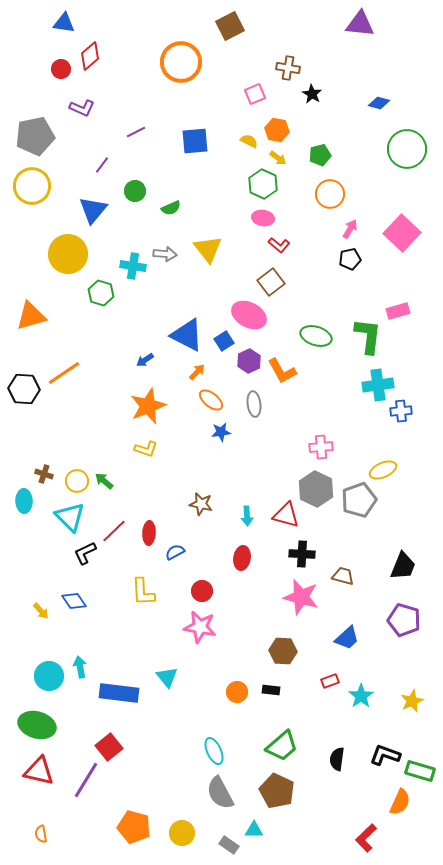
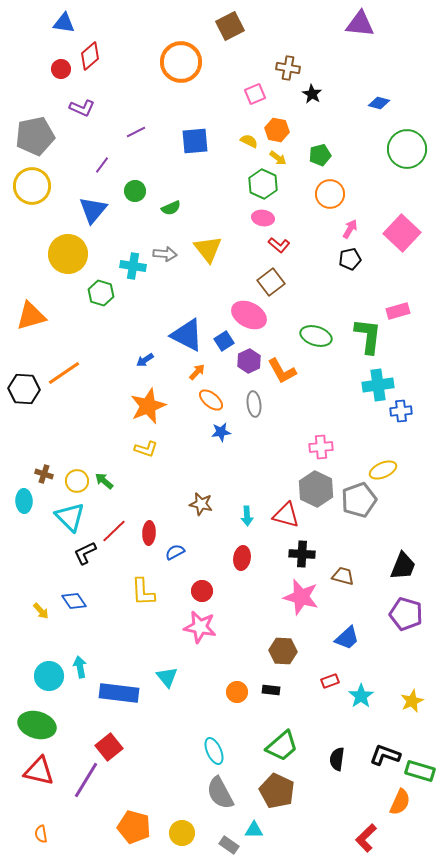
purple pentagon at (404, 620): moved 2 px right, 6 px up
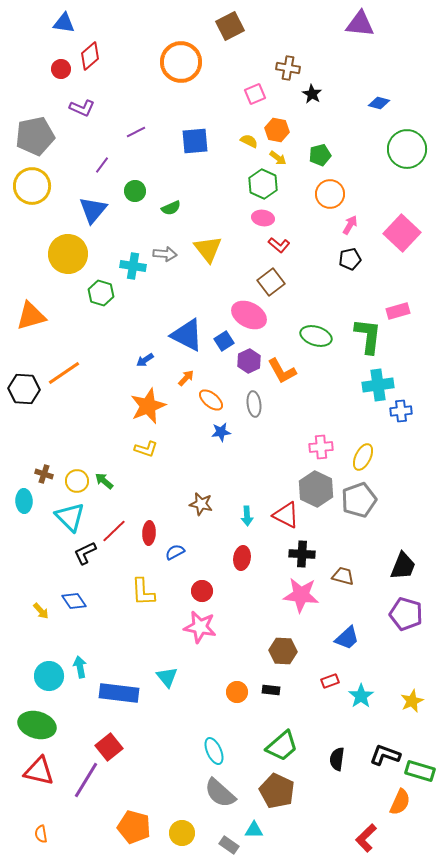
pink arrow at (350, 229): moved 4 px up
orange arrow at (197, 372): moved 11 px left, 6 px down
yellow ellipse at (383, 470): moved 20 px left, 13 px up; rotated 40 degrees counterclockwise
red triangle at (286, 515): rotated 12 degrees clockwise
pink star at (301, 597): moved 2 px up; rotated 9 degrees counterclockwise
gray semicircle at (220, 793): rotated 20 degrees counterclockwise
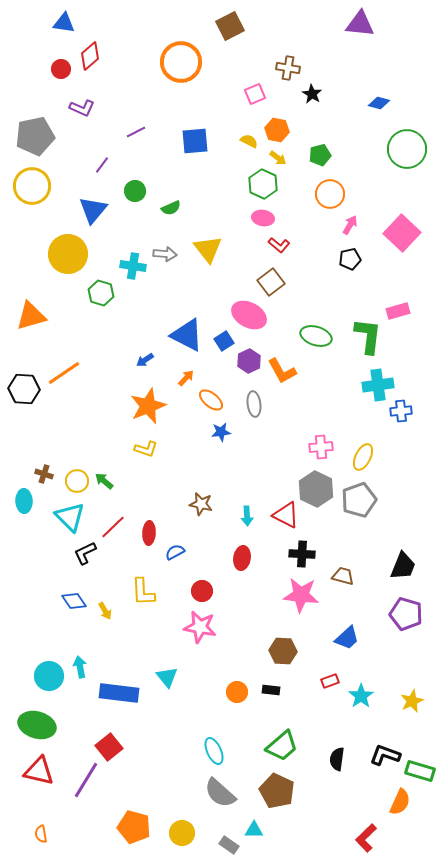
red line at (114, 531): moved 1 px left, 4 px up
yellow arrow at (41, 611): moved 64 px right; rotated 12 degrees clockwise
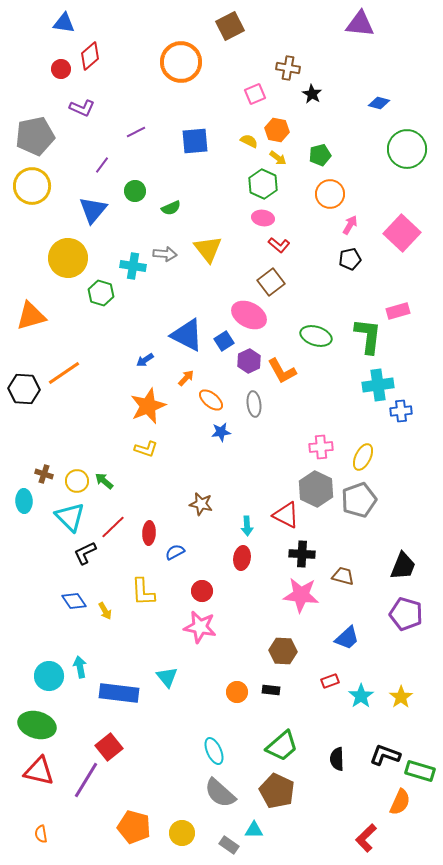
yellow circle at (68, 254): moved 4 px down
cyan arrow at (247, 516): moved 10 px down
yellow star at (412, 701): moved 11 px left, 4 px up; rotated 10 degrees counterclockwise
black semicircle at (337, 759): rotated 10 degrees counterclockwise
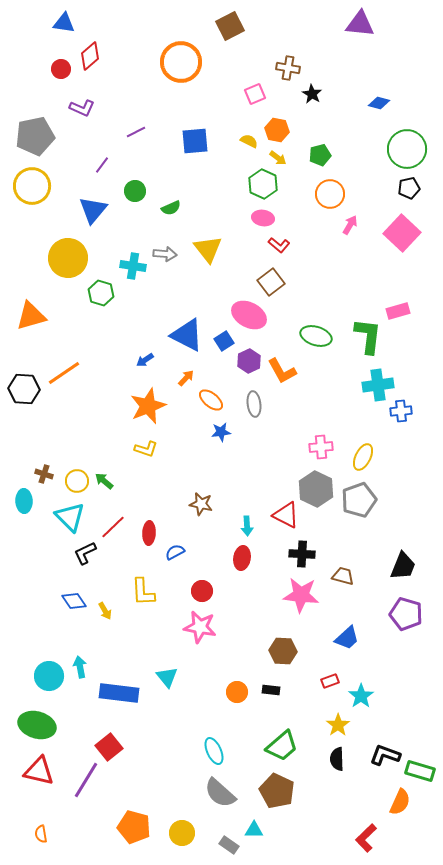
black pentagon at (350, 259): moved 59 px right, 71 px up
yellow star at (401, 697): moved 63 px left, 28 px down
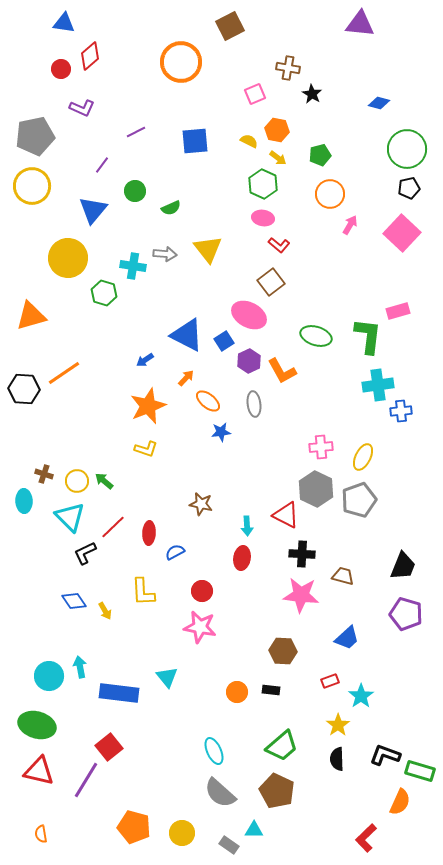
green hexagon at (101, 293): moved 3 px right
orange ellipse at (211, 400): moved 3 px left, 1 px down
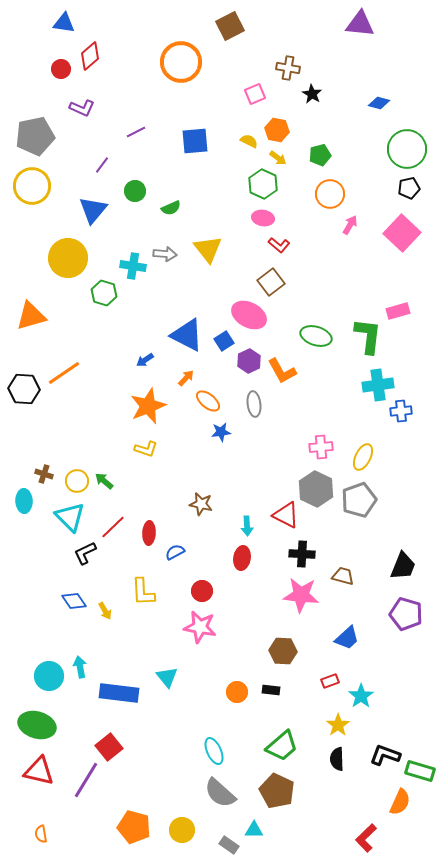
yellow circle at (182, 833): moved 3 px up
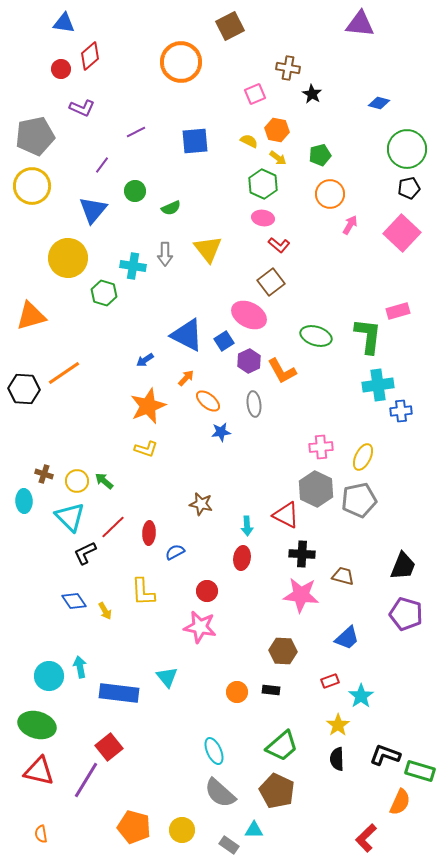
gray arrow at (165, 254): rotated 85 degrees clockwise
gray pentagon at (359, 500): rotated 8 degrees clockwise
red circle at (202, 591): moved 5 px right
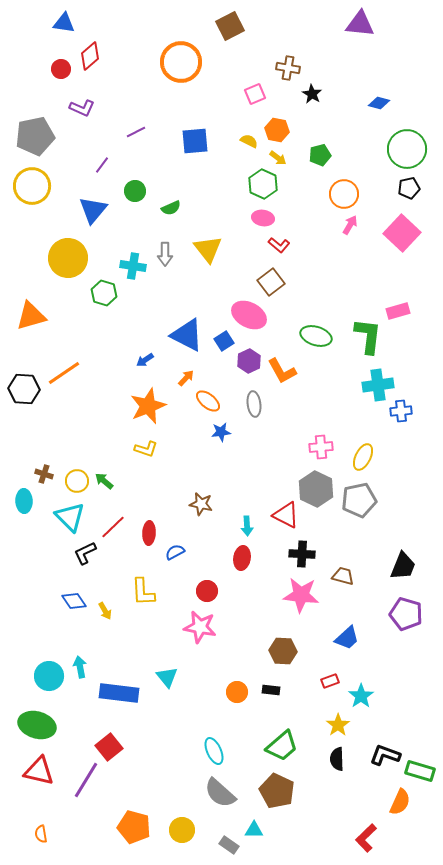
orange circle at (330, 194): moved 14 px right
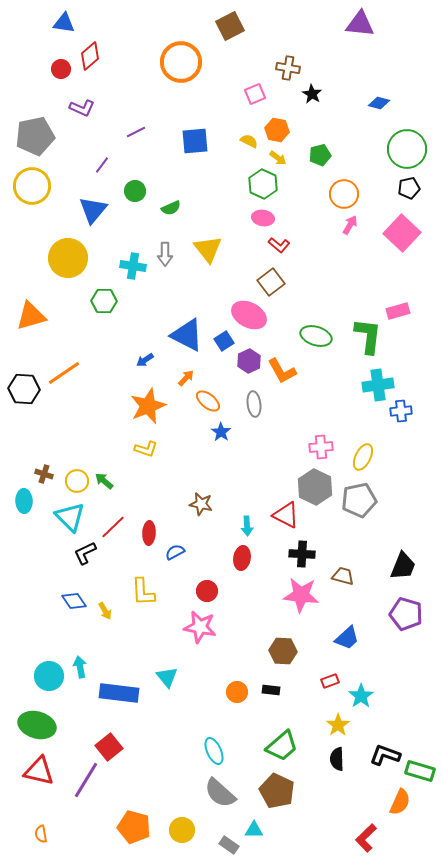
green hexagon at (104, 293): moved 8 px down; rotated 15 degrees counterclockwise
blue star at (221, 432): rotated 30 degrees counterclockwise
gray hexagon at (316, 489): moved 1 px left, 2 px up
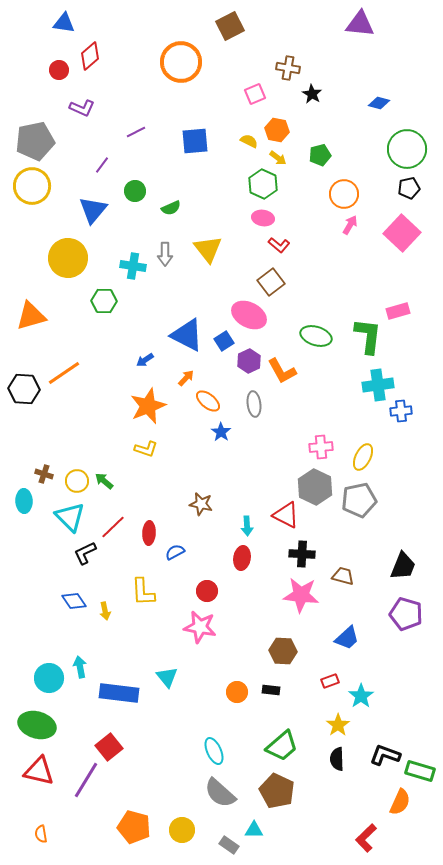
red circle at (61, 69): moved 2 px left, 1 px down
gray pentagon at (35, 136): moved 5 px down
yellow arrow at (105, 611): rotated 18 degrees clockwise
cyan circle at (49, 676): moved 2 px down
